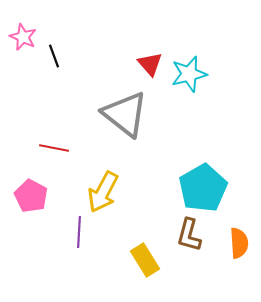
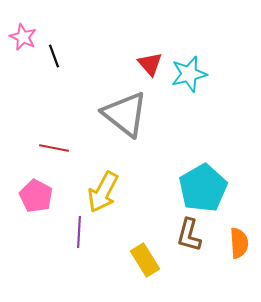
pink pentagon: moved 5 px right
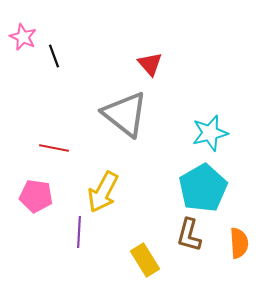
cyan star: moved 21 px right, 59 px down
pink pentagon: rotated 20 degrees counterclockwise
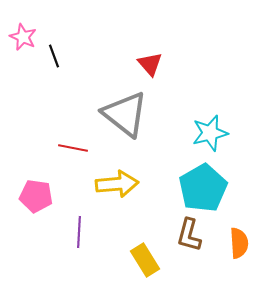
red line: moved 19 px right
yellow arrow: moved 14 px right, 8 px up; rotated 123 degrees counterclockwise
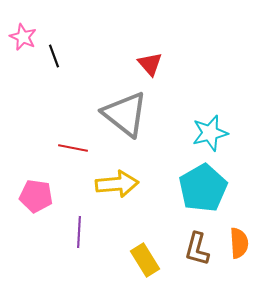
brown L-shape: moved 8 px right, 14 px down
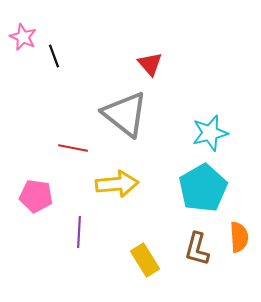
orange semicircle: moved 6 px up
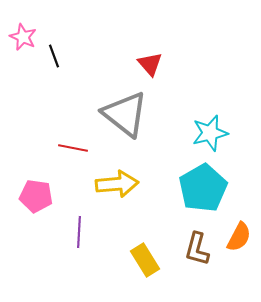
orange semicircle: rotated 32 degrees clockwise
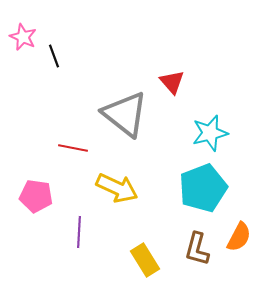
red triangle: moved 22 px right, 18 px down
yellow arrow: moved 4 px down; rotated 30 degrees clockwise
cyan pentagon: rotated 9 degrees clockwise
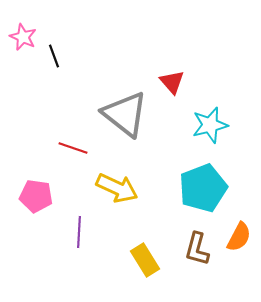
cyan star: moved 8 px up
red line: rotated 8 degrees clockwise
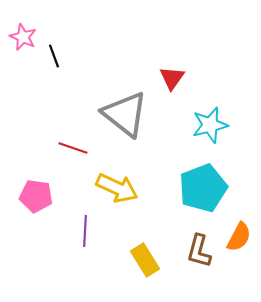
red triangle: moved 4 px up; rotated 16 degrees clockwise
purple line: moved 6 px right, 1 px up
brown L-shape: moved 2 px right, 2 px down
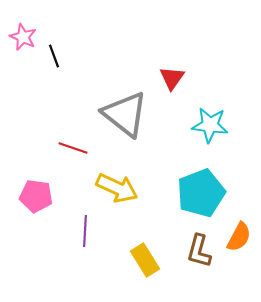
cyan star: rotated 21 degrees clockwise
cyan pentagon: moved 2 px left, 5 px down
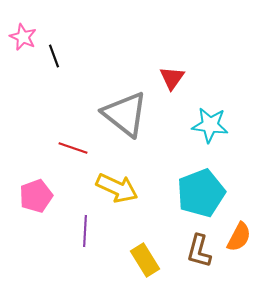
pink pentagon: rotated 28 degrees counterclockwise
